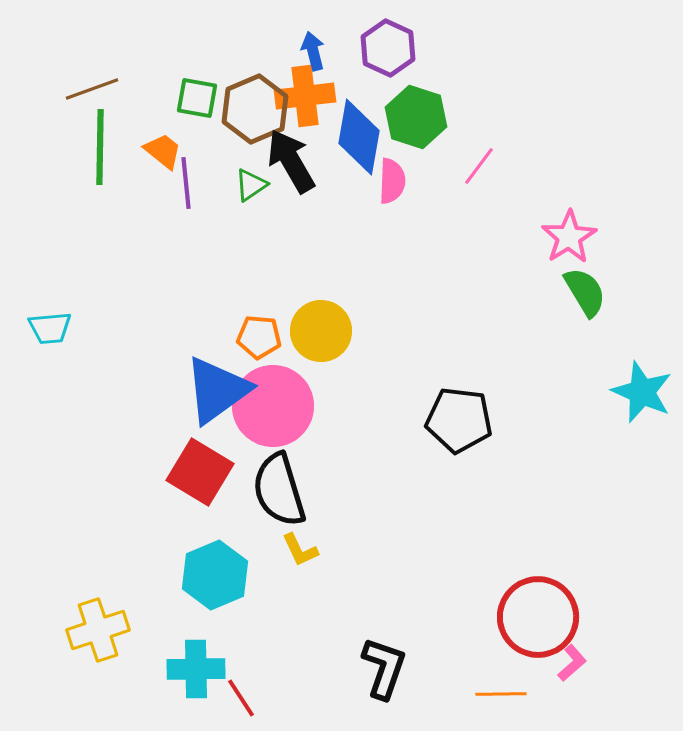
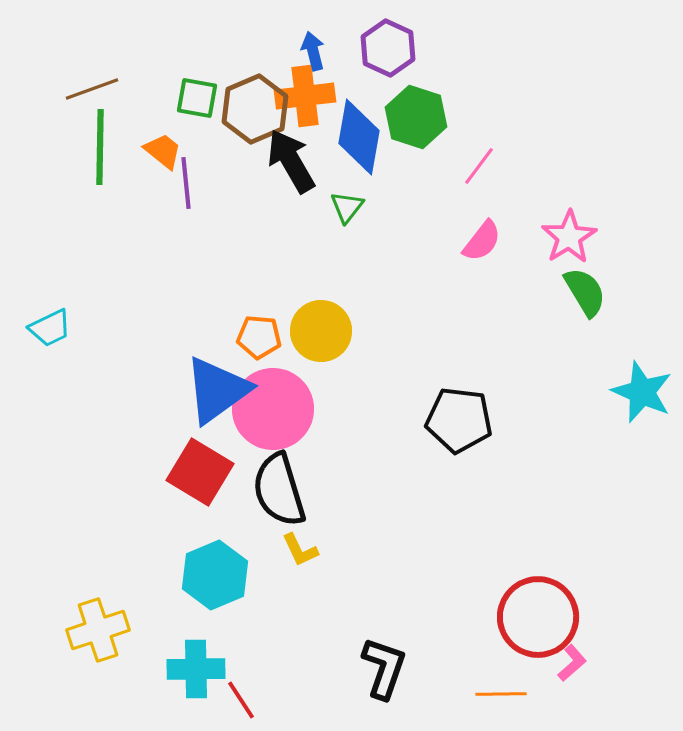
pink semicircle: moved 90 px right, 60 px down; rotated 36 degrees clockwise
green triangle: moved 96 px right, 22 px down; rotated 18 degrees counterclockwise
cyan trapezoid: rotated 21 degrees counterclockwise
pink circle: moved 3 px down
red line: moved 2 px down
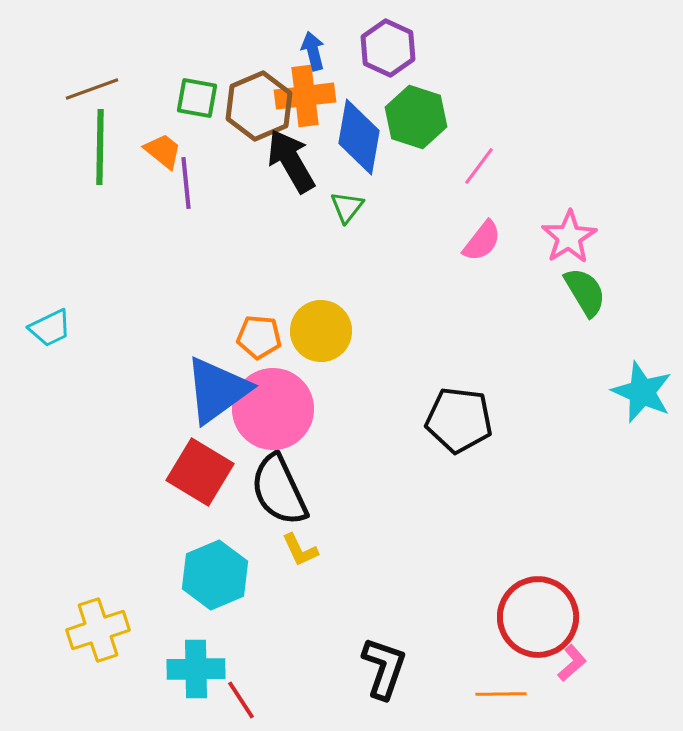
brown hexagon: moved 4 px right, 3 px up
black semicircle: rotated 8 degrees counterclockwise
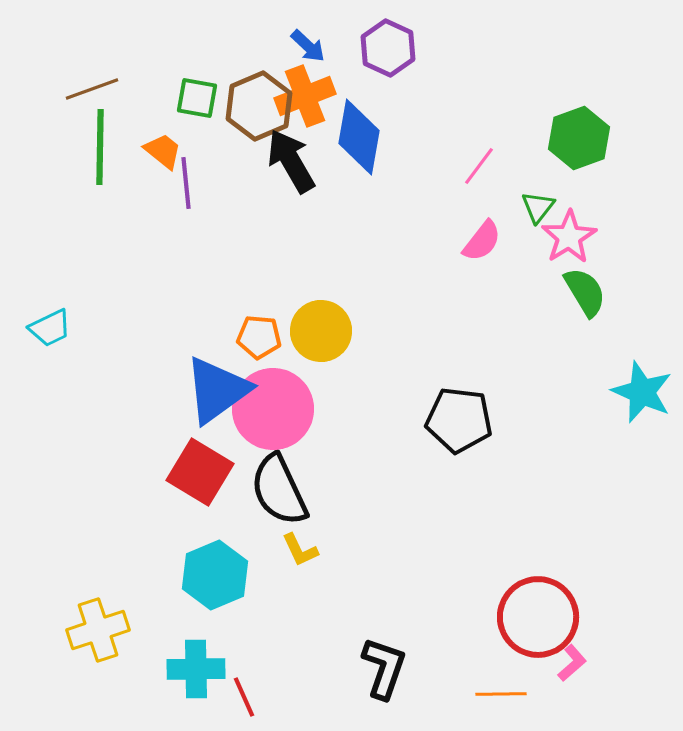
blue arrow: moved 5 px left, 5 px up; rotated 147 degrees clockwise
orange cross: rotated 14 degrees counterclockwise
green hexagon: moved 163 px right, 21 px down; rotated 22 degrees clockwise
green triangle: moved 191 px right
red line: moved 3 px right, 3 px up; rotated 9 degrees clockwise
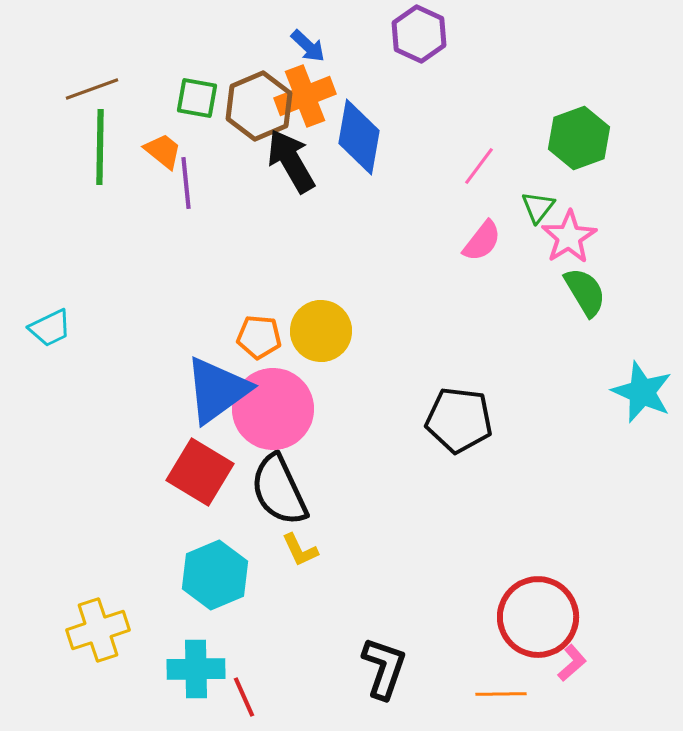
purple hexagon: moved 31 px right, 14 px up
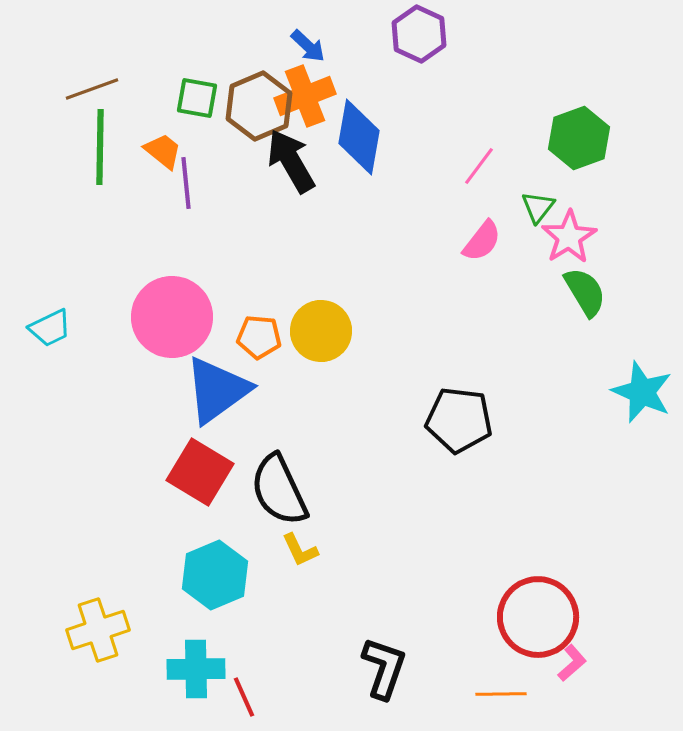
pink circle: moved 101 px left, 92 px up
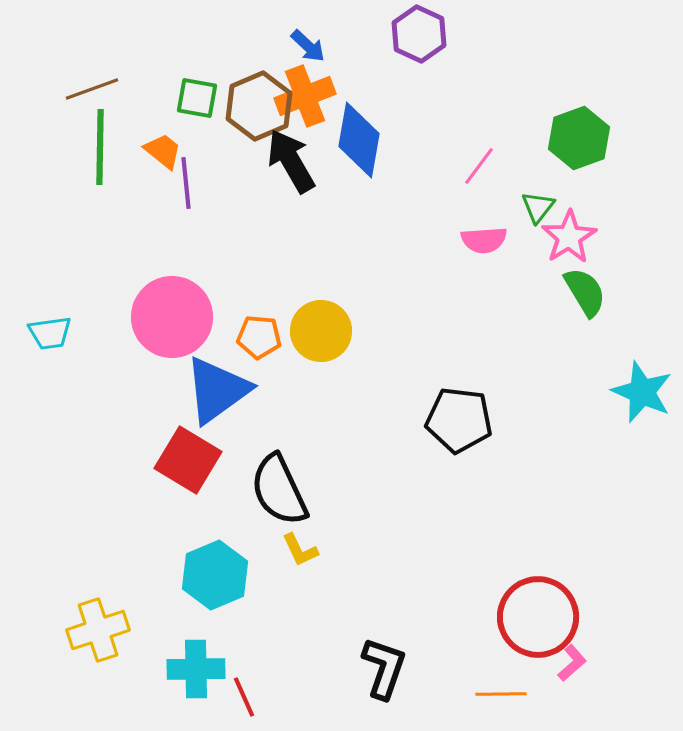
blue diamond: moved 3 px down
pink semicircle: moved 2 px right, 1 px up; rotated 48 degrees clockwise
cyan trapezoid: moved 5 px down; rotated 18 degrees clockwise
red square: moved 12 px left, 12 px up
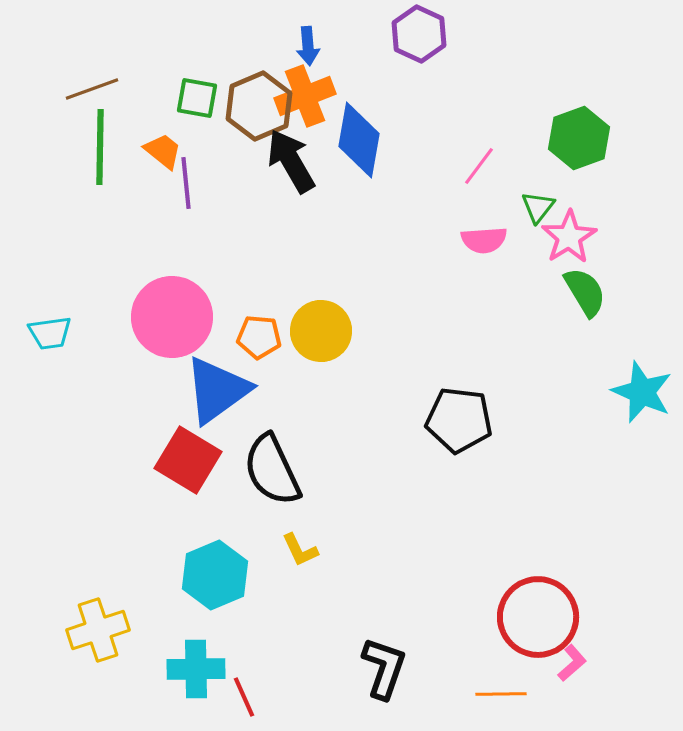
blue arrow: rotated 42 degrees clockwise
black semicircle: moved 7 px left, 20 px up
